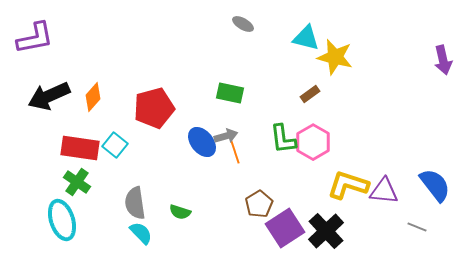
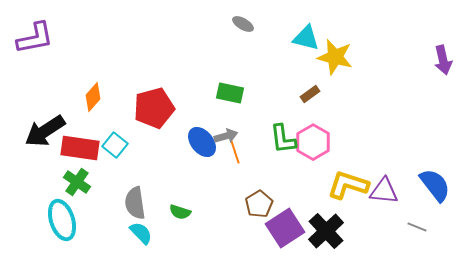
black arrow: moved 4 px left, 35 px down; rotated 9 degrees counterclockwise
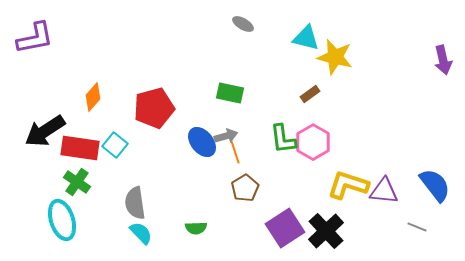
brown pentagon: moved 14 px left, 16 px up
green semicircle: moved 16 px right, 16 px down; rotated 20 degrees counterclockwise
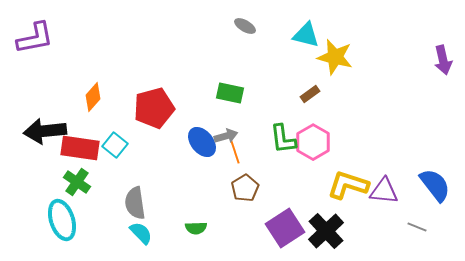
gray ellipse: moved 2 px right, 2 px down
cyan triangle: moved 3 px up
black arrow: rotated 27 degrees clockwise
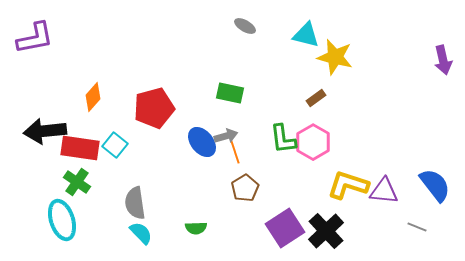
brown rectangle: moved 6 px right, 4 px down
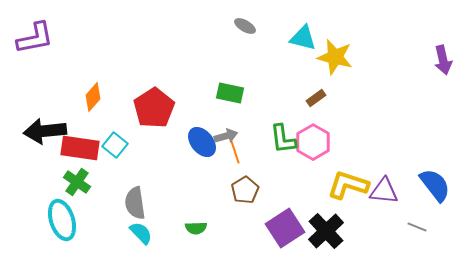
cyan triangle: moved 3 px left, 3 px down
red pentagon: rotated 18 degrees counterclockwise
brown pentagon: moved 2 px down
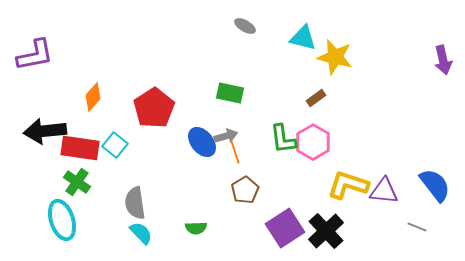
purple L-shape: moved 17 px down
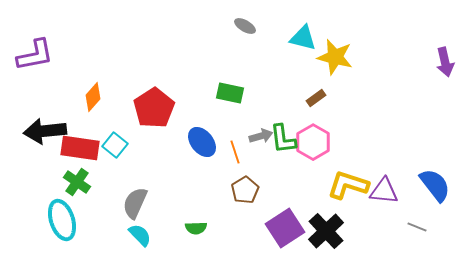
purple arrow: moved 2 px right, 2 px down
gray arrow: moved 35 px right
gray semicircle: rotated 32 degrees clockwise
cyan semicircle: moved 1 px left, 2 px down
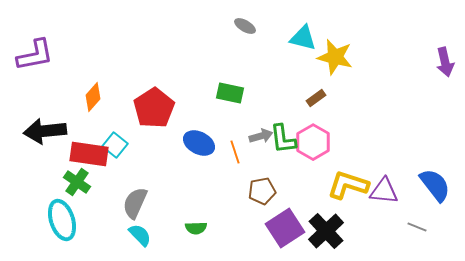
blue ellipse: moved 3 px left, 1 px down; rotated 24 degrees counterclockwise
red rectangle: moved 9 px right, 6 px down
brown pentagon: moved 17 px right, 1 px down; rotated 20 degrees clockwise
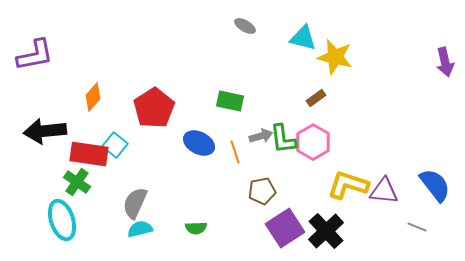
green rectangle: moved 8 px down
cyan semicircle: moved 6 px up; rotated 60 degrees counterclockwise
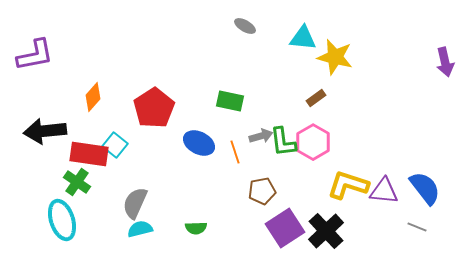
cyan triangle: rotated 8 degrees counterclockwise
green L-shape: moved 3 px down
blue semicircle: moved 10 px left, 3 px down
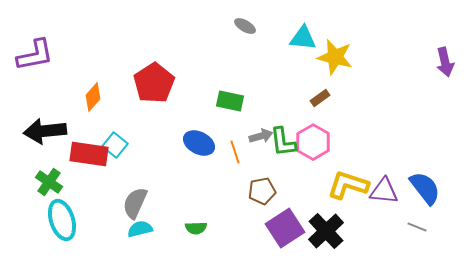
brown rectangle: moved 4 px right
red pentagon: moved 25 px up
green cross: moved 28 px left
